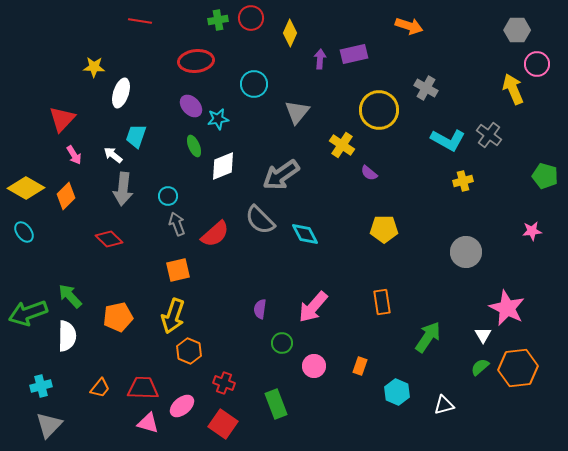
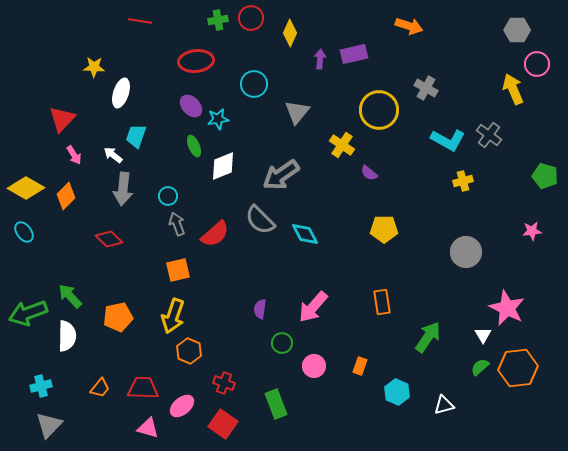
pink triangle at (148, 423): moved 5 px down
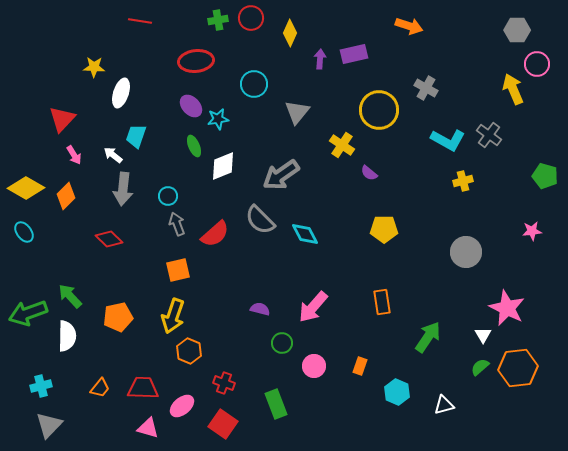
purple semicircle at (260, 309): rotated 96 degrees clockwise
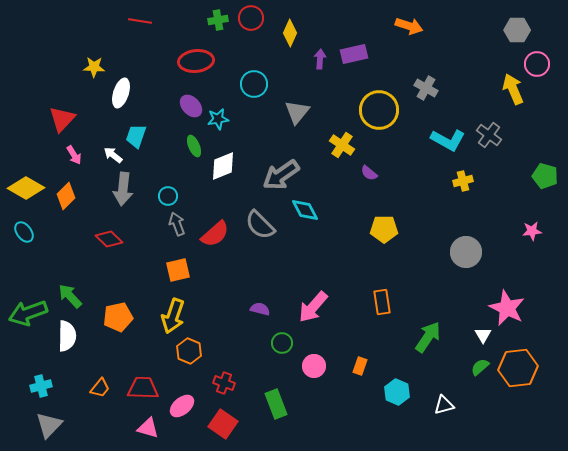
gray semicircle at (260, 220): moved 5 px down
cyan diamond at (305, 234): moved 24 px up
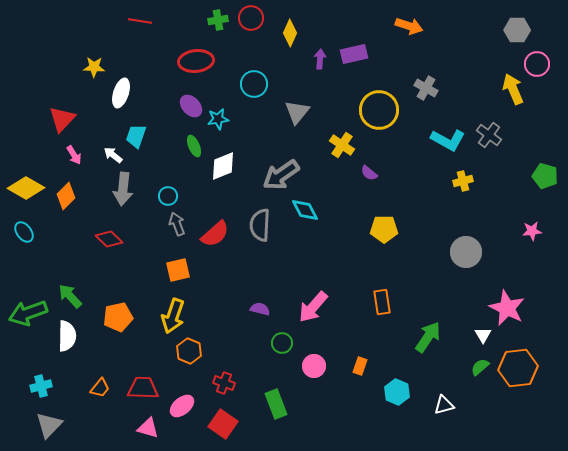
gray semicircle at (260, 225): rotated 48 degrees clockwise
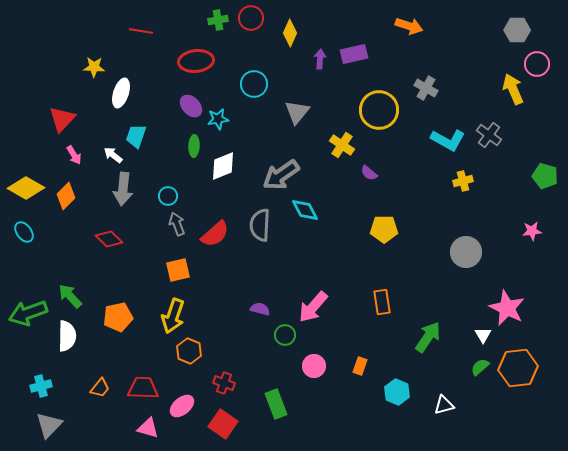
red line at (140, 21): moved 1 px right, 10 px down
green ellipse at (194, 146): rotated 25 degrees clockwise
green circle at (282, 343): moved 3 px right, 8 px up
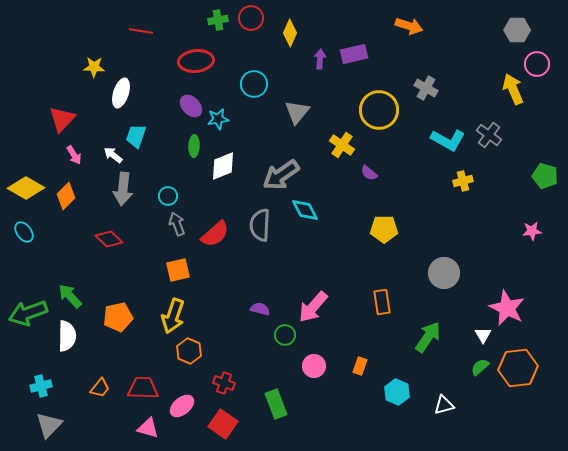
gray circle at (466, 252): moved 22 px left, 21 px down
